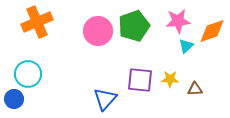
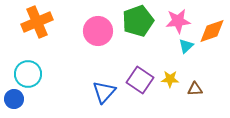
green pentagon: moved 4 px right, 5 px up
purple square: rotated 28 degrees clockwise
blue triangle: moved 1 px left, 7 px up
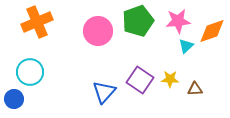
cyan circle: moved 2 px right, 2 px up
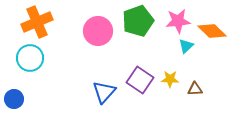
orange diamond: rotated 64 degrees clockwise
cyan circle: moved 14 px up
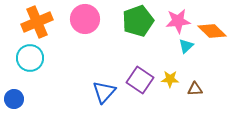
pink circle: moved 13 px left, 12 px up
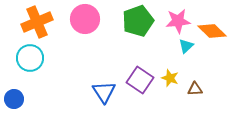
yellow star: moved 1 px up; rotated 18 degrees clockwise
blue triangle: rotated 15 degrees counterclockwise
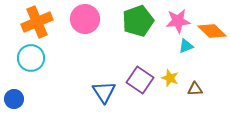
cyan triangle: rotated 21 degrees clockwise
cyan circle: moved 1 px right
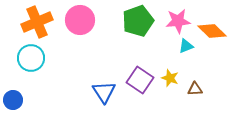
pink circle: moved 5 px left, 1 px down
blue circle: moved 1 px left, 1 px down
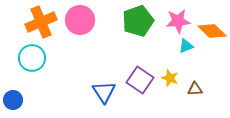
orange cross: moved 4 px right
cyan circle: moved 1 px right
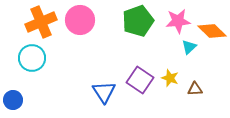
cyan triangle: moved 3 px right, 1 px down; rotated 21 degrees counterclockwise
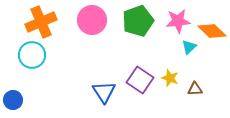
pink circle: moved 12 px right
cyan circle: moved 3 px up
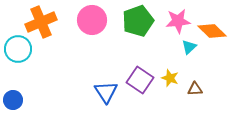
cyan circle: moved 14 px left, 6 px up
blue triangle: moved 2 px right
